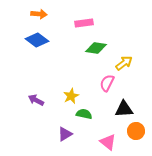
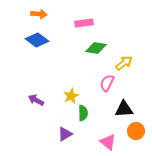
green semicircle: moved 1 px left, 1 px up; rotated 77 degrees clockwise
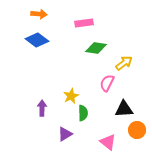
purple arrow: moved 6 px right, 8 px down; rotated 63 degrees clockwise
orange circle: moved 1 px right, 1 px up
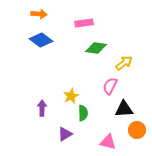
blue diamond: moved 4 px right
pink semicircle: moved 3 px right, 3 px down
pink triangle: rotated 24 degrees counterclockwise
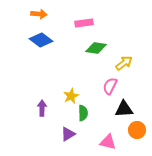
purple triangle: moved 3 px right
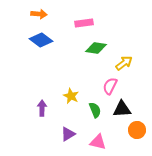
yellow star: rotated 21 degrees counterclockwise
black triangle: moved 2 px left
green semicircle: moved 12 px right, 3 px up; rotated 21 degrees counterclockwise
pink triangle: moved 10 px left
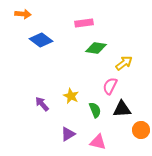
orange arrow: moved 16 px left
purple arrow: moved 4 px up; rotated 42 degrees counterclockwise
orange circle: moved 4 px right
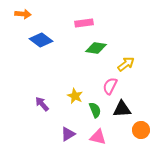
yellow arrow: moved 2 px right, 1 px down
yellow star: moved 4 px right
pink triangle: moved 5 px up
